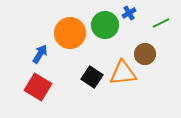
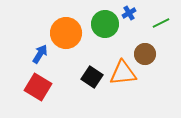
green circle: moved 1 px up
orange circle: moved 4 px left
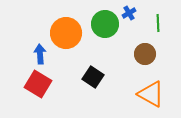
green line: moved 3 px left; rotated 66 degrees counterclockwise
blue arrow: rotated 36 degrees counterclockwise
orange triangle: moved 28 px right, 21 px down; rotated 36 degrees clockwise
black square: moved 1 px right
red square: moved 3 px up
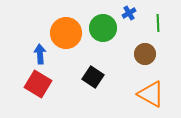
green circle: moved 2 px left, 4 px down
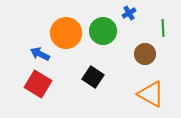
green line: moved 5 px right, 5 px down
green circle: moved 3 px down
blue arrow: rotated 60 degrees counterclockwise
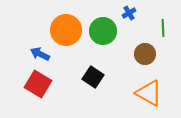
orange circle: moved 3 px up
orange triangle: moved 2 px left, 1 px up
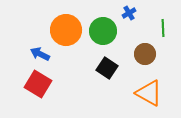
black square: moved 14 px right, 9 px up
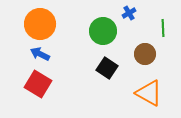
orange circle: moved 26 px left, 6 px up
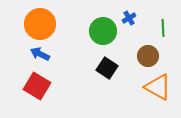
blue cross: moved 5 px down
brown circle: moved 3 px right, 2 px down
red square: moved 1 px left, 2 px down
orange triangle: moved 9 px right, 6 px up
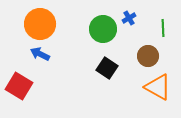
green circle: moved 2 px up
red square: moved 18 px left
